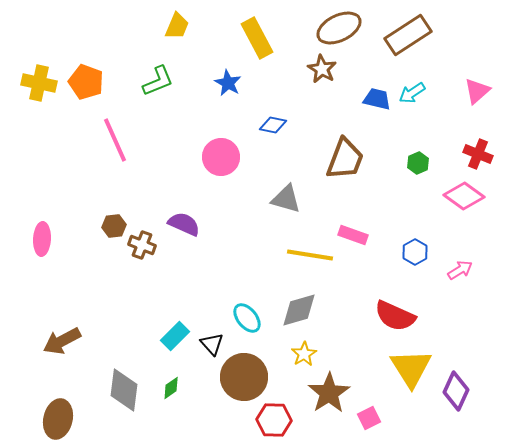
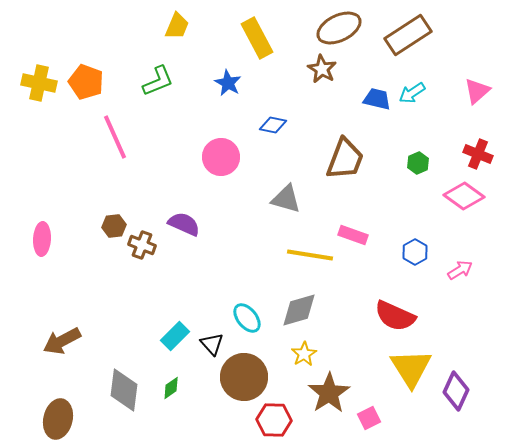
pink line at (115, 140): moved 3 px up
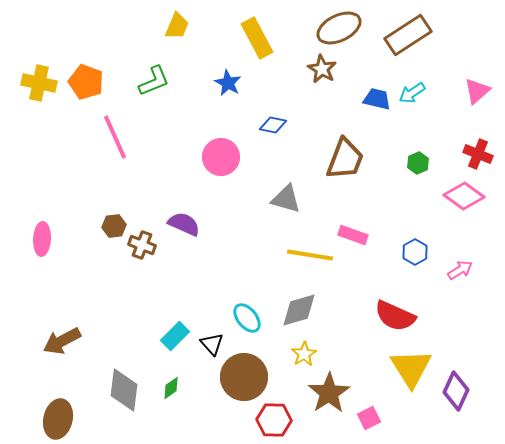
green L-shape at (158, 81): moved 4 px left
